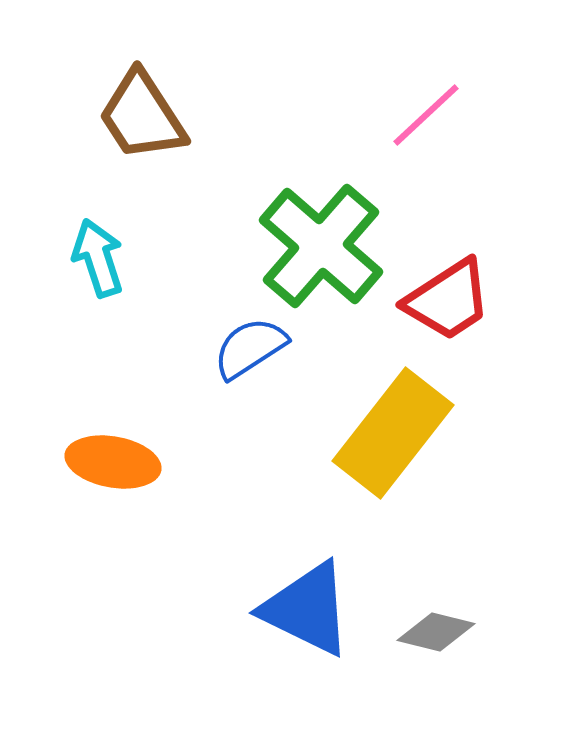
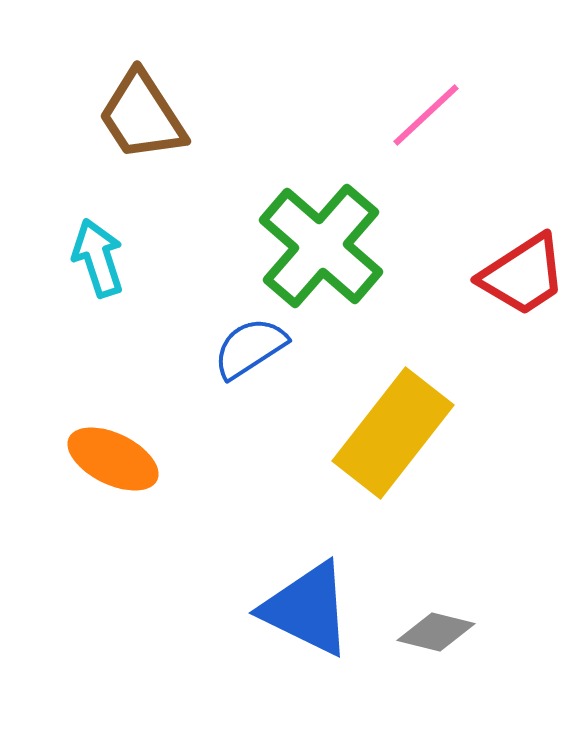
red trapezoid: moved 75 px right, 25 px up
orange ellipse: moved 3 px up; rotated 16 degrees clockwise
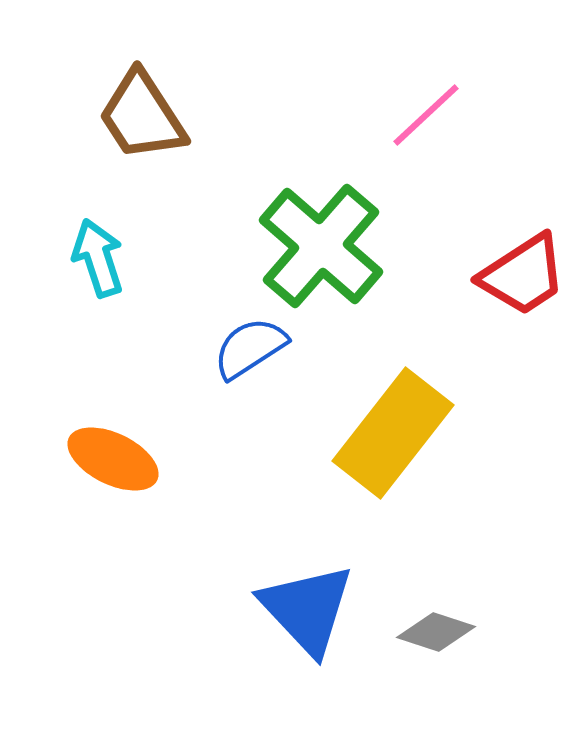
blue triangle: rotated 21 degrees clockwise
gray diamond: rotated 4 degrees clockwise
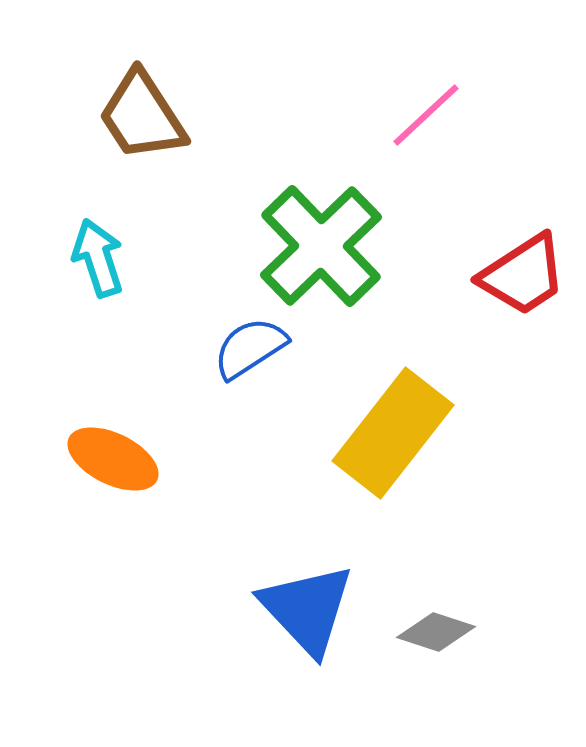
green cross: rotated 5 degrees clockwise
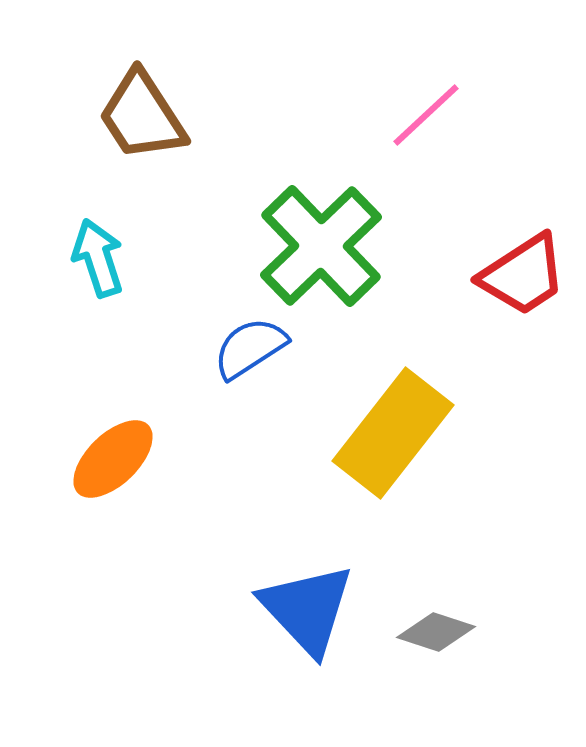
orange ellipse: rotated 70 degrees counterclockwise
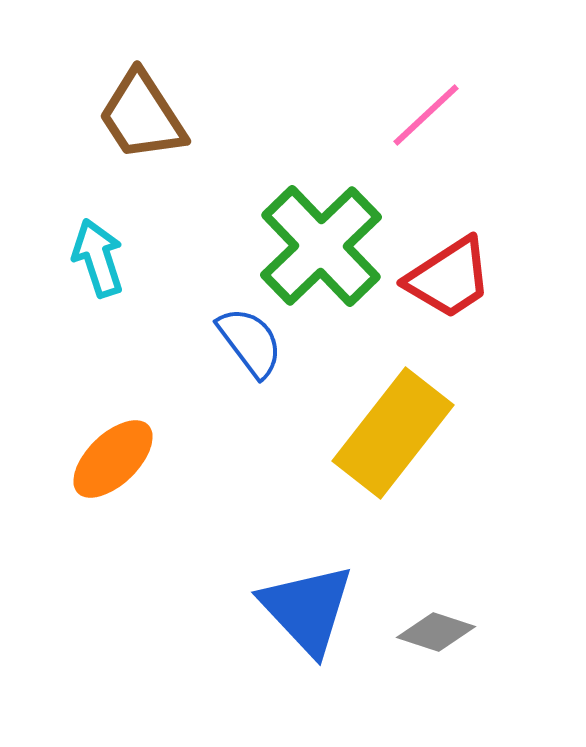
red trapezoid: moved 74 px left, 3 px down
blue semicircle: moved 6 px up; rotated 86 degrees clockwise
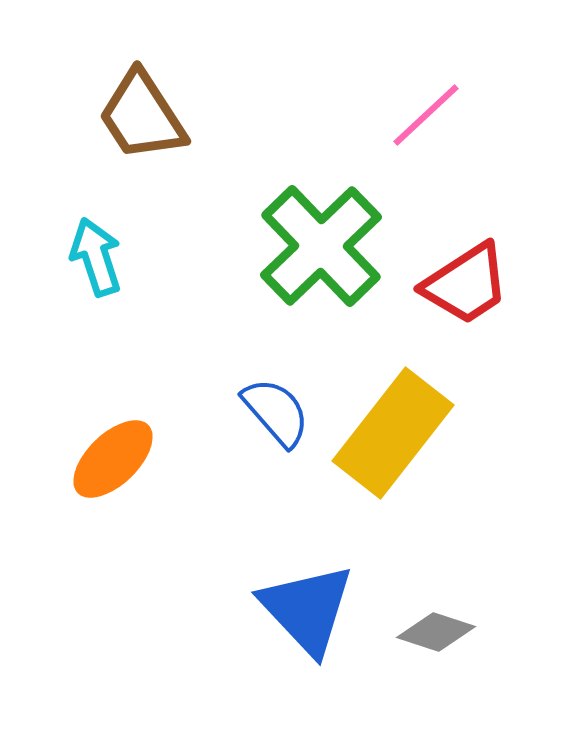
cyan arrow: moved 2 px left, 1 px up
red trapezoid: moved 17 px right, 6 px down
blue semicircle: moved 26 px right, 70 px down; rotated 4 degrees counterclockwise
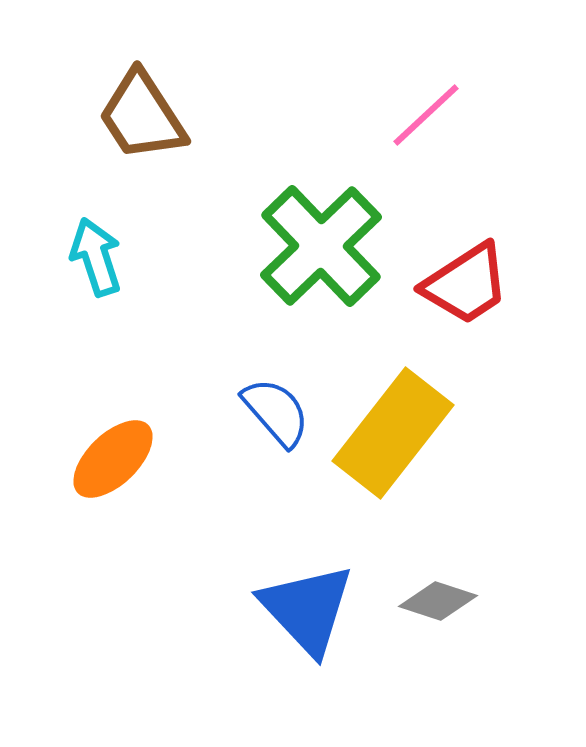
gray diamond: moved 2 px right, 31 px up
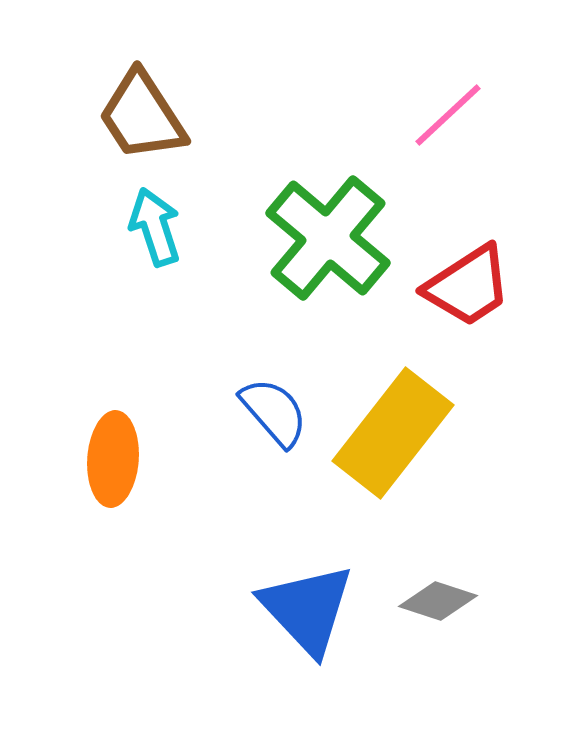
pink line: moved 22 px right
green cross: moved 7 px right, 8 px up; rotated 6 degrees counterclockwise
cyan arrow: moved 59 px right, 30 px up
red trapezoid: moved 2 px right, 2 px down
blue semicircle: moved 2 px left
orange ellipse: rotated 42 degrees counterclockwise
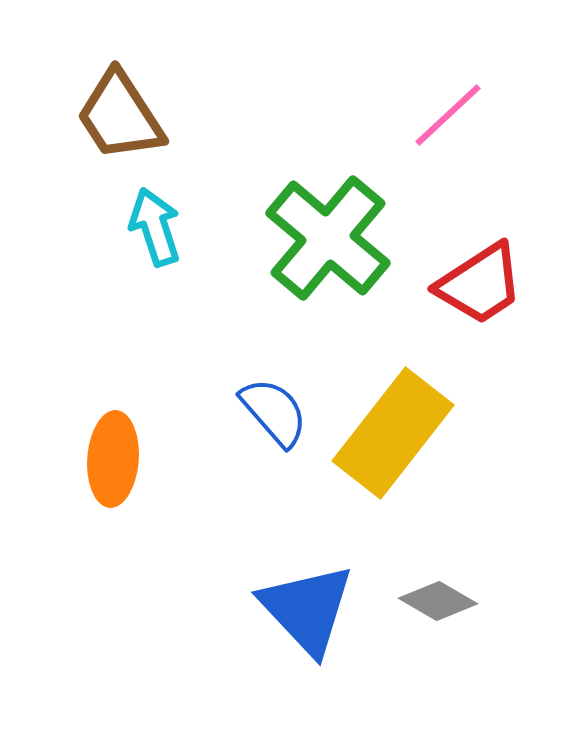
brown trapezoid: moved 22 px left
red trapezoid: moved 12 px right, 2 px up
gray diamond: rotated 12 degrees clockwise
